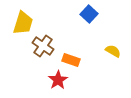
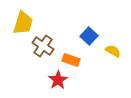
blue square: moved 22 px down
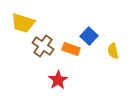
yellow trapezoid: rotated 90 degrees clockwise
yellow semicircle: rotated 133 degrees counterclockwise
orange rectangle: moved 11 px up
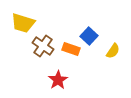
yellow semicircle: rotated 133 degrees counterclockwise
